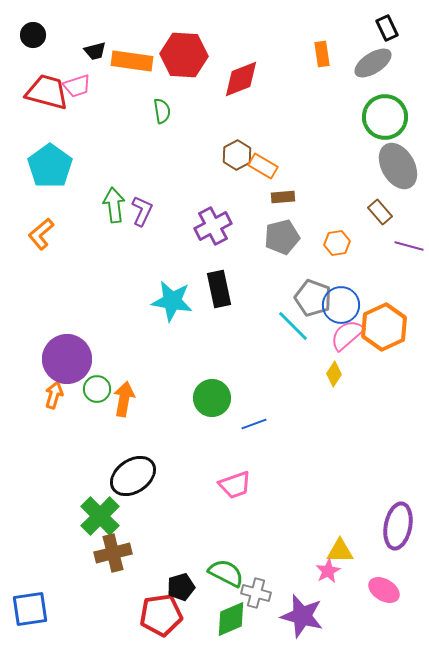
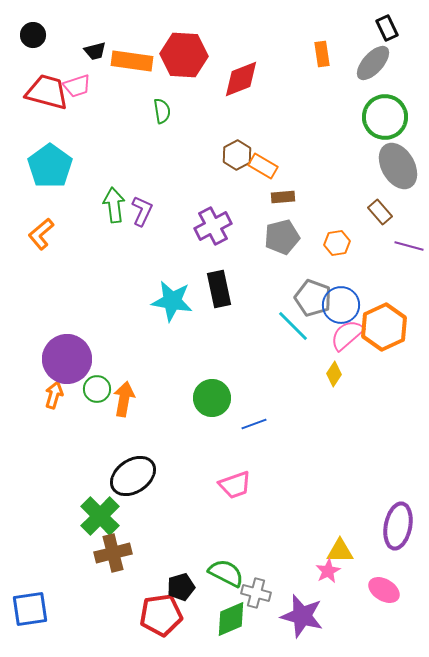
gray ellipse at (373, 63): rotated 15 degrees counterclockwise
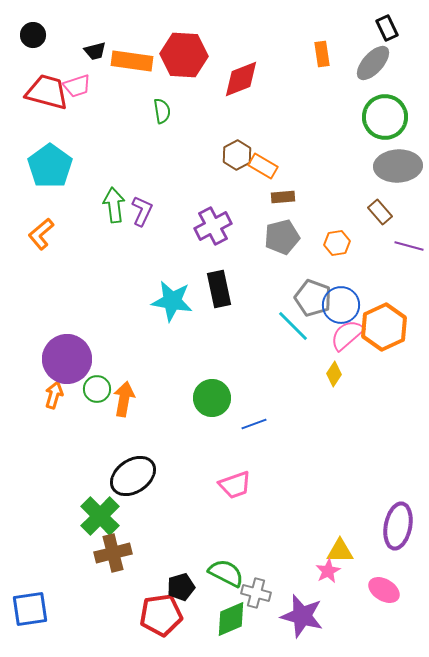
gray ellipse at (398, 166): rotated 63 degrees counterclockwise
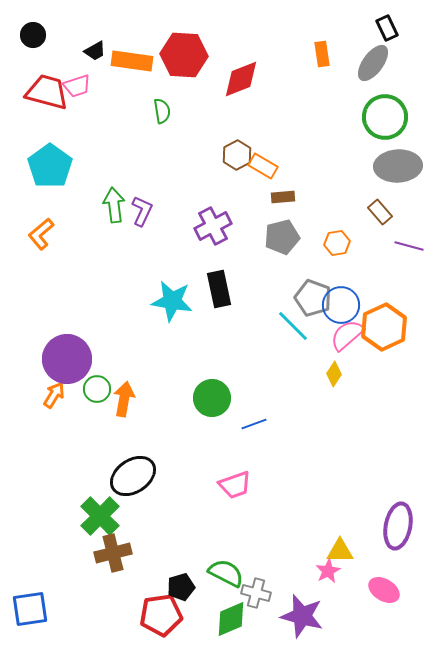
black trapezoid at (95, 51): rotated 15 degrees counterclockwise
gray ellipse at (373, 63): rotated 6 degrees counterclockwise
orange arrow at (54, 395): rotated 16 degrees clockwise
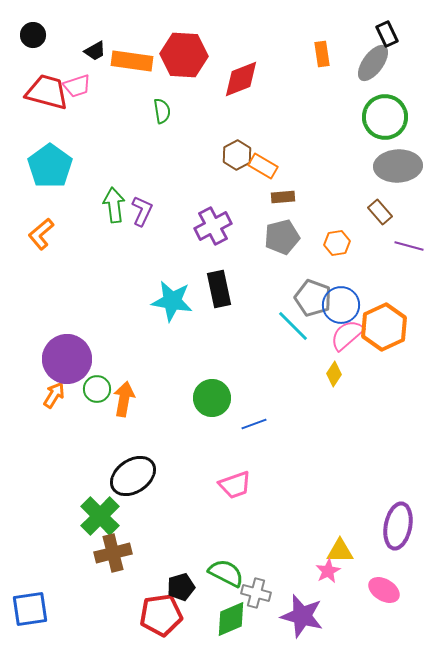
black rectangle at (387, 28): moved 6 px down
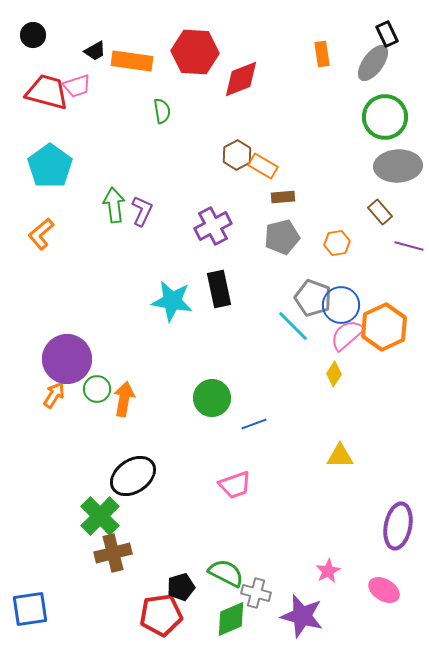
red hexagon at (184, 55): moved 11 px right, 3 px up
yellow triangle at (340, 551): moved 95 px up
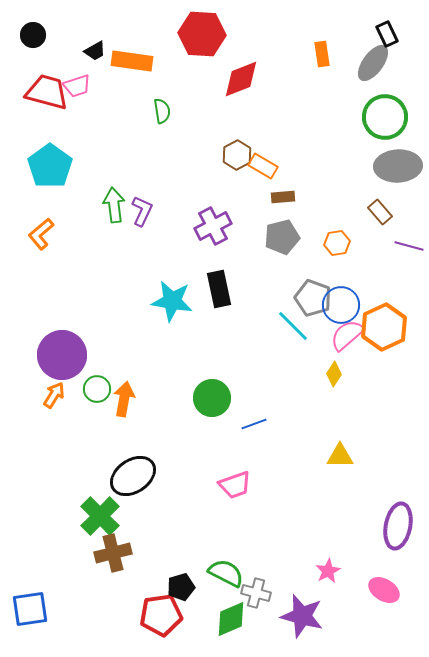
red hexagon at (195, 52): moved 7 px right, 18 px up
purple circle at (67, 359): moved 5 px left, 4 px up
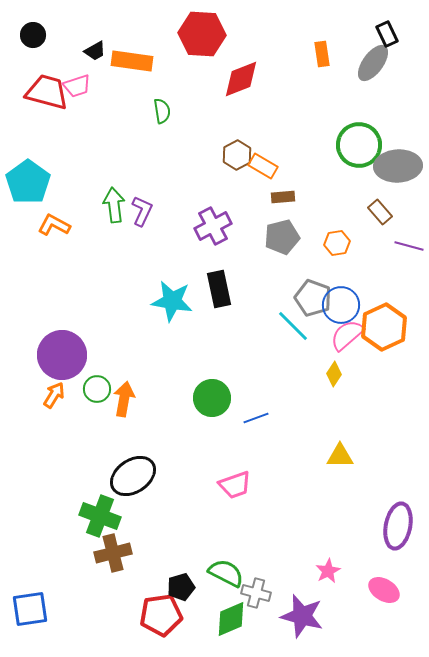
green circle at (385, 117): moved 26 px left, 28 px down
cyan pentagon at (50, 166): moved 22 px left, 16 px down
orange L-shape at (41, 234): moved 13 px right, 9 px up; rotated 68 degrees clockwise
blue line at (254, 424): moved 2 px right, 6 px up
green cross at (100, 516): rotated 24 degrees counterclockwise
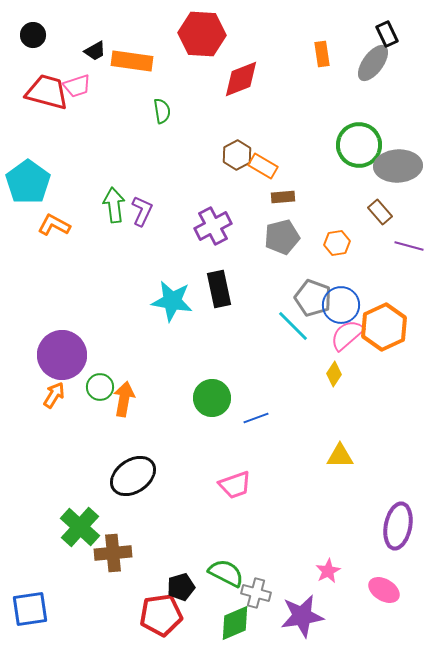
green circle at (97, 389): moved 3 px right, 2 px up
green cross at (100, 516): moved 20 px left, 11 px down; rotated 21 degrees clockwise
brown cross at (113, 553): rotated 9 degrees clockwise
purple star at (302, 616): rotated 24 degrees counterclockwise
green diamond at (231, 619): moved 4 px right, 4 px down
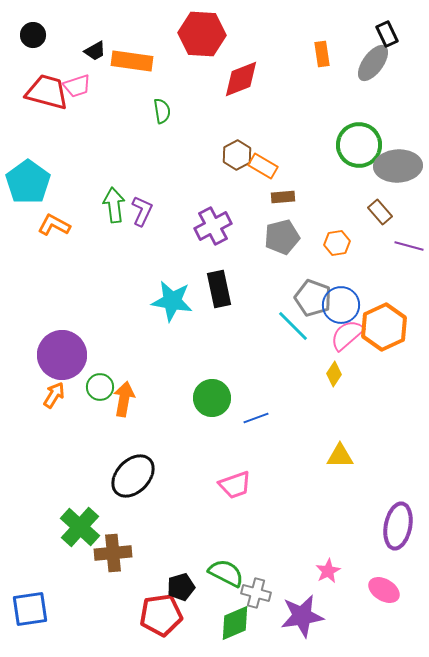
black ellipse at (133, 476): rotated 12 degrees counterclockwise
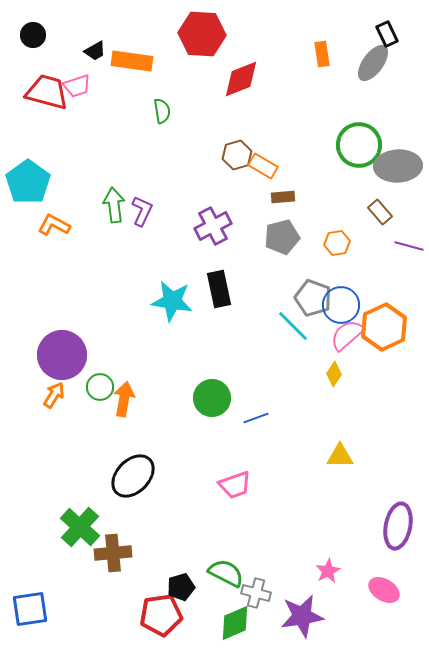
brown hexagon at (237, 155): rotated 12 degrees clockwise
